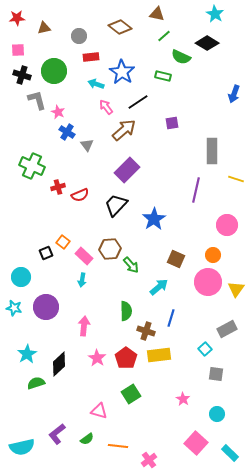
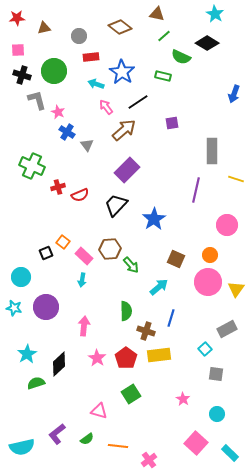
orange circle at (213, 255): moved 3 px left
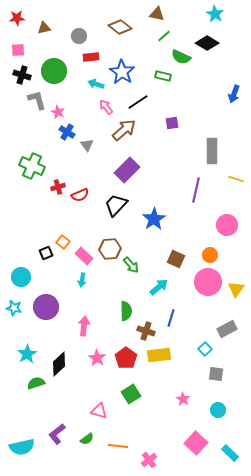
cyan circle at (217, 414): moved 1 px right, 4 px up
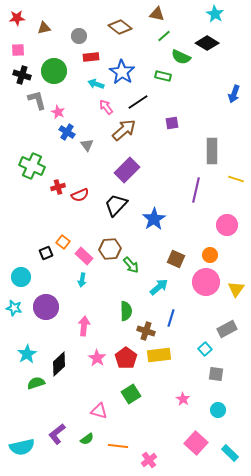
pink circle at (208, 282): moved 2 px left
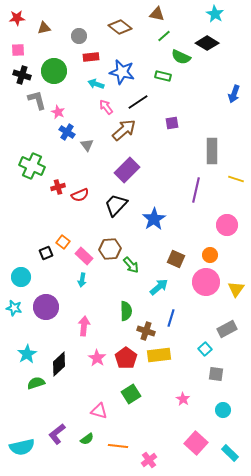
blue star at (122, 72): rotated 20 degrees counterclockwise
cyan circle at (218, 410): moved 5 px right
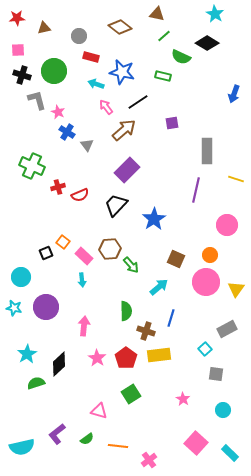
red rectangle at (91, 57): rotated 21 degrees clockwise
gray rectangle at (212, 151): moved 5 px left
cyan arrow at (82, 280): rotated 16 degrees counterclockwise
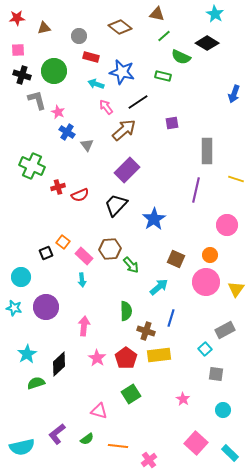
gray rectangle at (227, 329): moved 2 px left, 1 px down
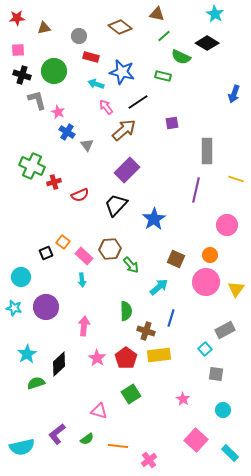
red cross at (58, 187): moved 4 px left, 5 px up
pink square at (196, 443): moved 3 px up
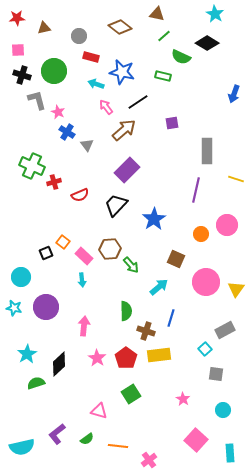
orange circle at (210, 255): moved 9 px left, 21 px up
cyan rectangle at (230, 453): rotated 42 degrees clockwise
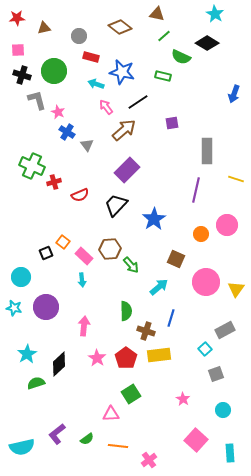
gray square at (216, 374): rotated 28 degrees counterclockwise
pink triangle at (99, 411): moved 12 px right, 3 px down; rotated 18 degrees counterclockwise
